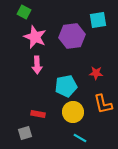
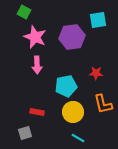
purple hexagon: moved 1 px down
red rectangle: moved 1 px left, 2 px up
cyan line: moved 2 px left
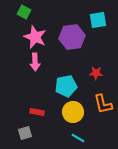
pink arrow: moved 2 px left, 3 px up
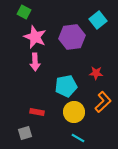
cyan square: rotated 30 degrees counterclockwise
orange L-shape: moved 2 px up; rotated 120 degrees counterclockwise
yellow circle: moved 1 px right
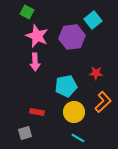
green square: moved 3 px right
cyan square: moved 5 px left
pink star: moved 2 px right, 1 px up
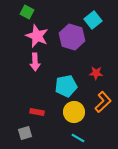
purple hexagon: rotated 25 degrees clockwise
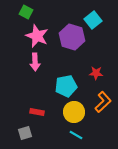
green square: moved 1 px left
cyan line: moved 2 px left, 3 px up
